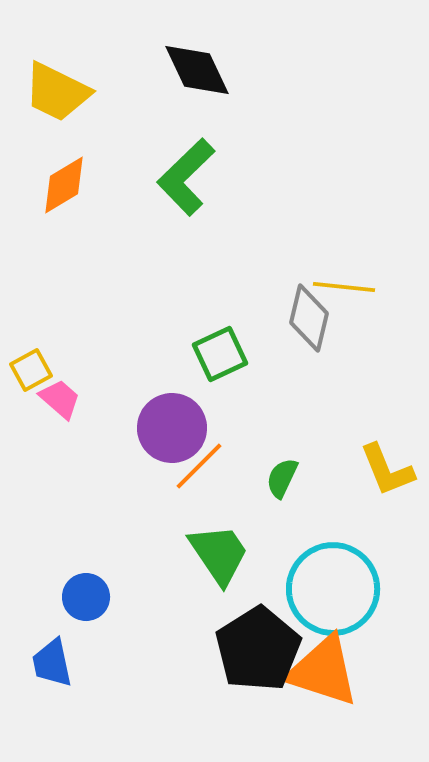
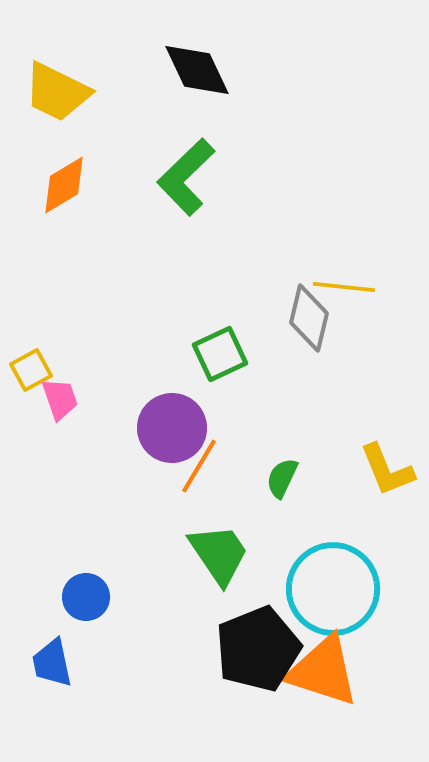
pink trapezoid: rotated 30 degrees clockwise
orange line: rotated 14 degrees counterclockwise
black pentagon: rotated 10 degrees clockwise
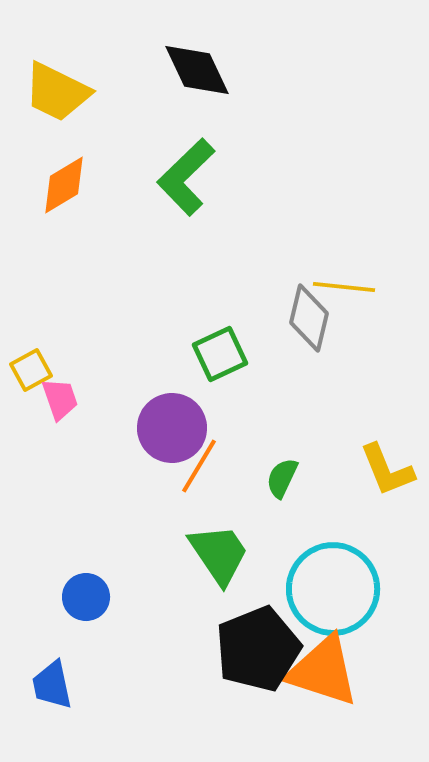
blue trapezoid: moved 22 px down
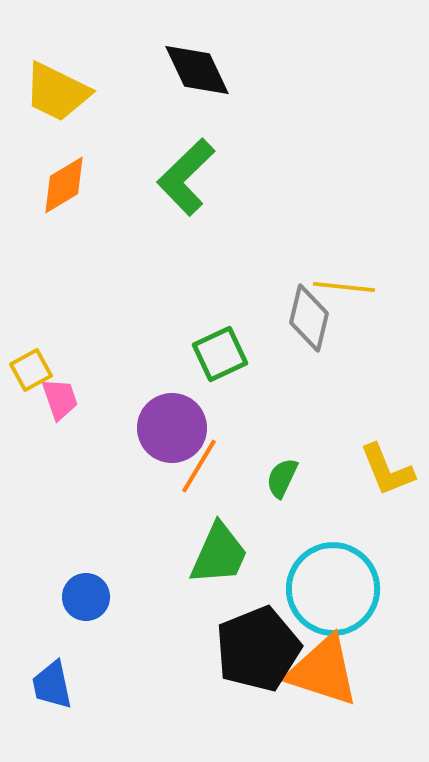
green trapezoid: rotated 58 degrees clockwise
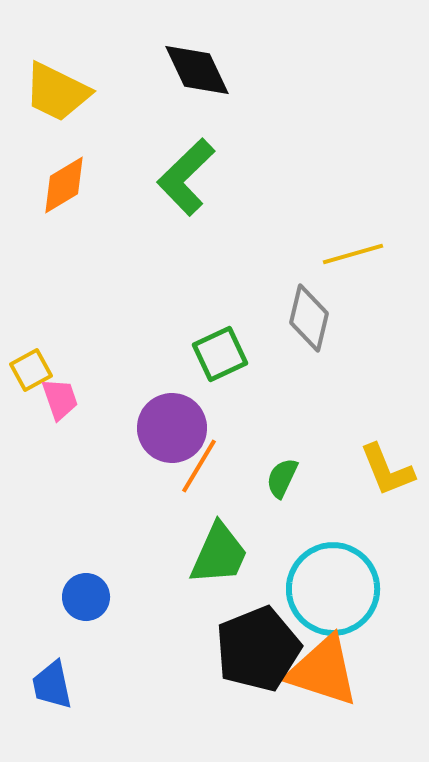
yellow line: moved 9 px right, 33 px up; rotated 22 degrees counterclockwise
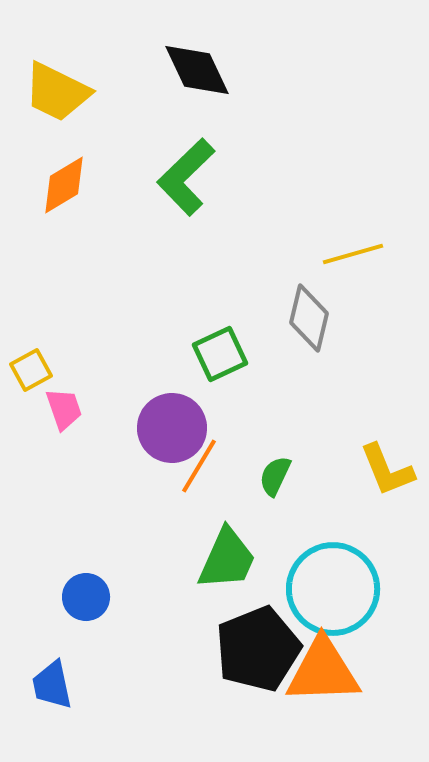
pink trapezoid: moved 4 px right, 10 px down
green semicircle: moved 7 px left, 2 px up
green trapezoid: moved 8 px right, 5 px down
orange triangle: rotated 20 degrees counterclockwise
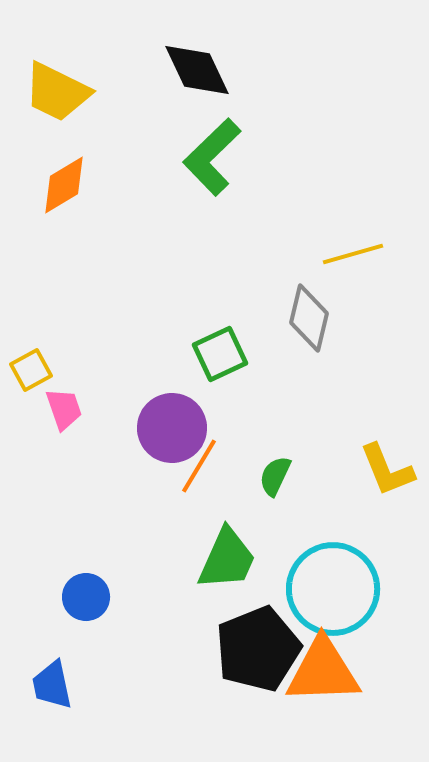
green L-shape: moved 26 px right, 20 px up
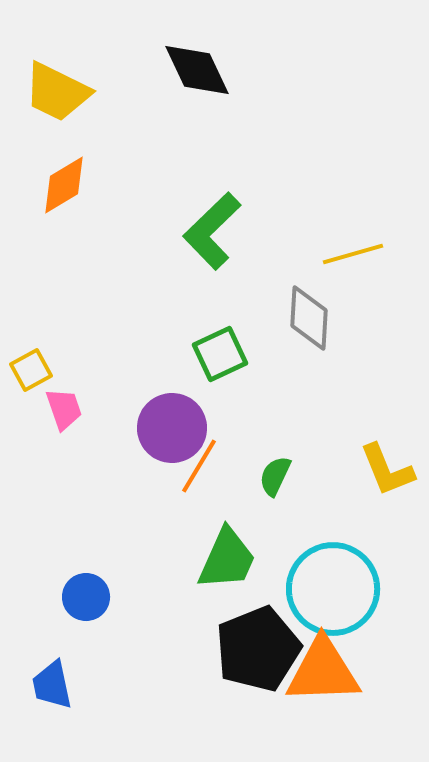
green L-shape: moved 74 px down
gray diamond: rotated 10 degrees counterclockwise
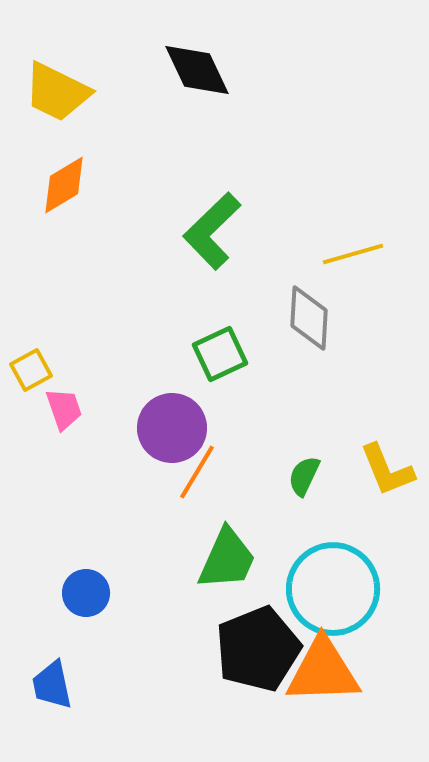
orange line: moved 2 px left, 6 px down
green semicircle: moved 29 px right
blue circle: moved 4 px up
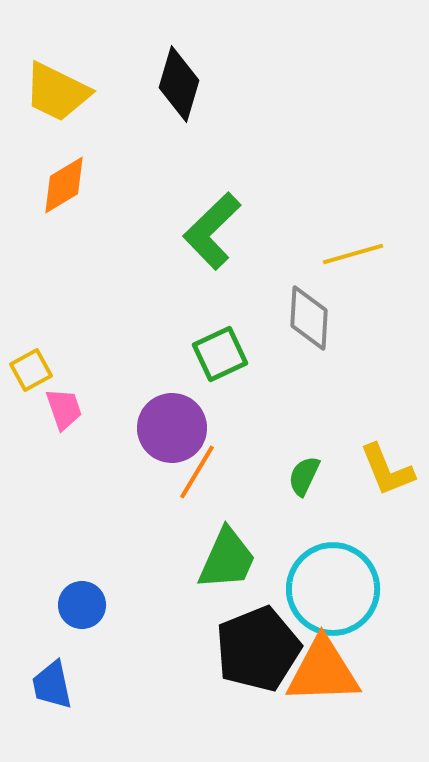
black diamond: moved 18 px left, 14 px down; rotated 42 degrees clockwise
blue circle: moved 4 px left, 12 px down
